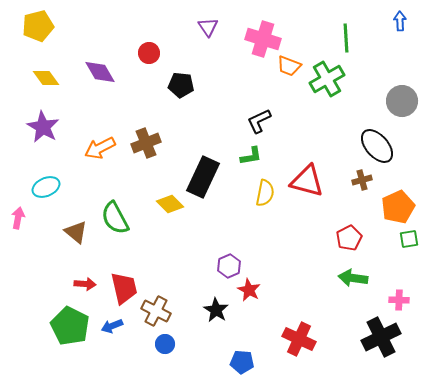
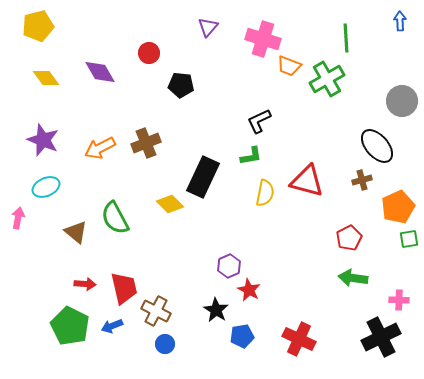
purple triangle at (208, 27): rotated 15 degrees clockwise
purple star at (43, 127): moved 13 px down; rotated 8 degrees counterclockwise
blue pentagon at (242, 362): moved 26 px up; rotated 15 degrees counterclockwise
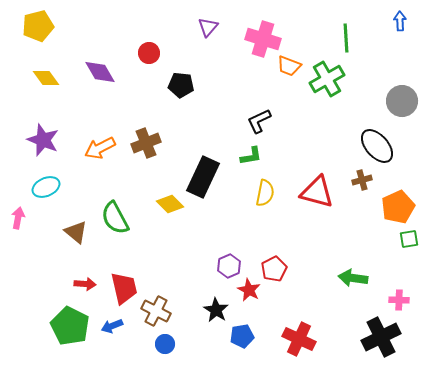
red triangle at (307, 181): moved 10 px right, 11 px down
red pentagon at (349, 238): moved 75 px left, 31 px down
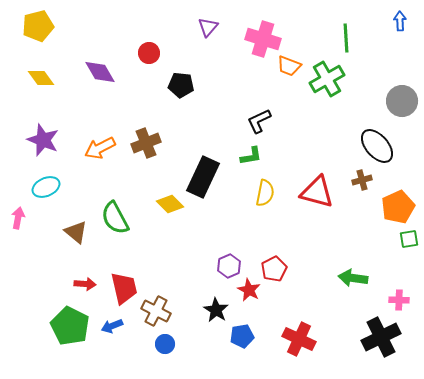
yellow diamond at (46, 78): moved 5 px left
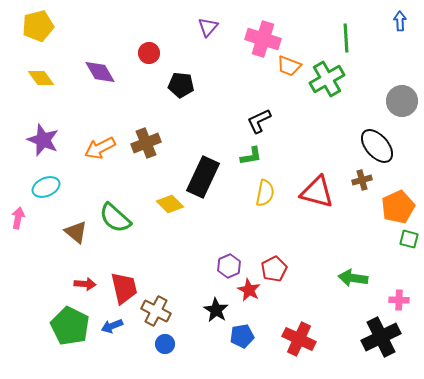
green semicircle at (115, 218): rotated 20 degrees counterclockwise
green square at (409, 239): rotated 24 degrees clockwise
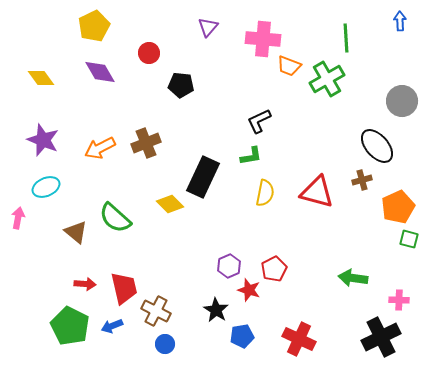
yellow pentagon at (38, 26): moved 56 px right; rotated 12 degrees counterclockwise
pink cross at (263, 39): rotated 12 degrees counterclockwise
red star at (249, 290): rotated 10 degrees counterclockwise
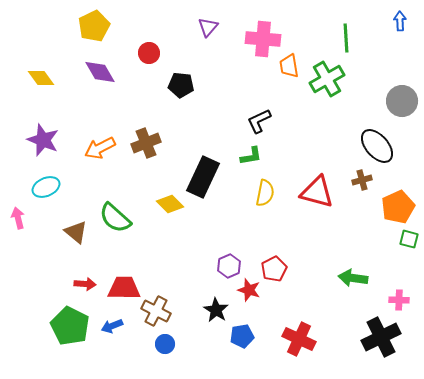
orange trapezoid at (289, 66): rotated 60 degrees clockwise
pink arrow at (18, 218): rotated 25 degrees counterclockwise
red trapezoid at (124, 288): rotated 76 degrees counterclockwise
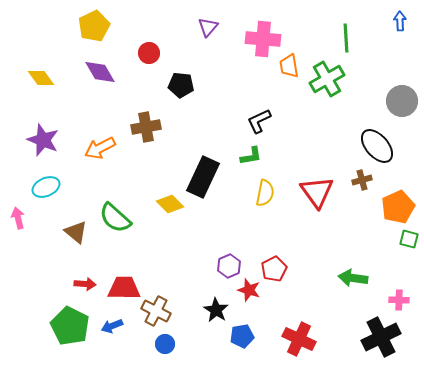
brown cross at (146, 143): moved 16 px up; rotated 12 degrees clockwise
red triangle at (317, 192): rotated 39 degrees clockwise
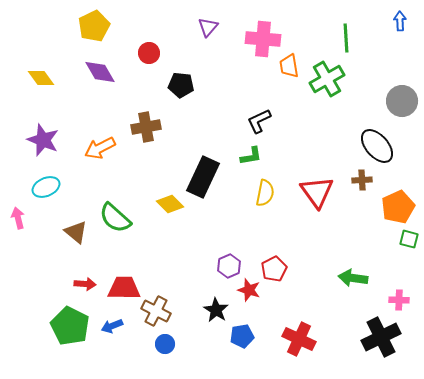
brown cross at (362, 180): rotated 12 degrees clockwise
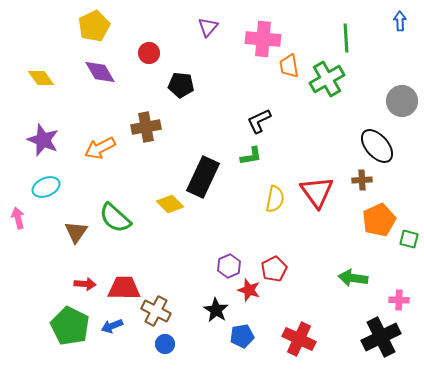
yellow semicircle at (265, 193): moved 10 px right, 6 px down
orange pentagon at (398, 207): moved 19 px left, 13 px down
brown triangle at (76, 232): rotated 25 degrees clockwise
